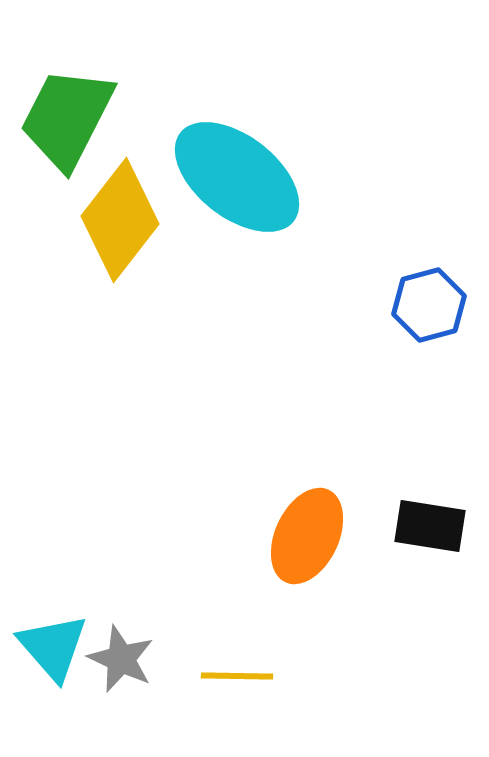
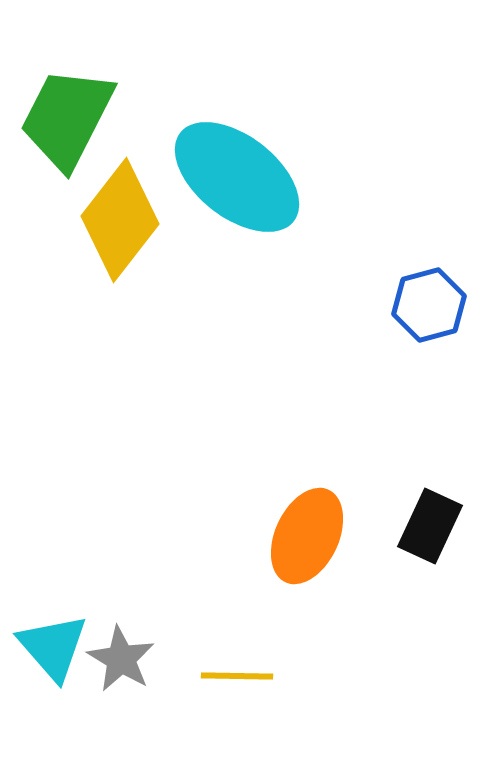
black rectangle: rotated 74 degrees counterclockwise
gray star: rotated 6 degrees clockwise
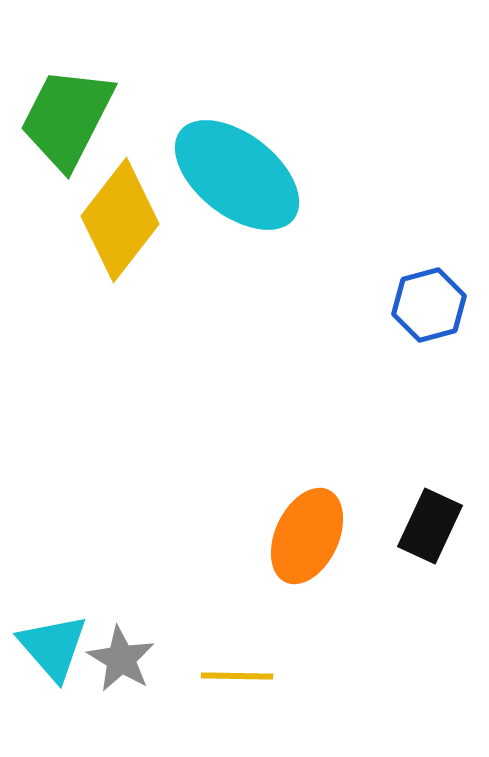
cyan ellipse: moved 2 px up
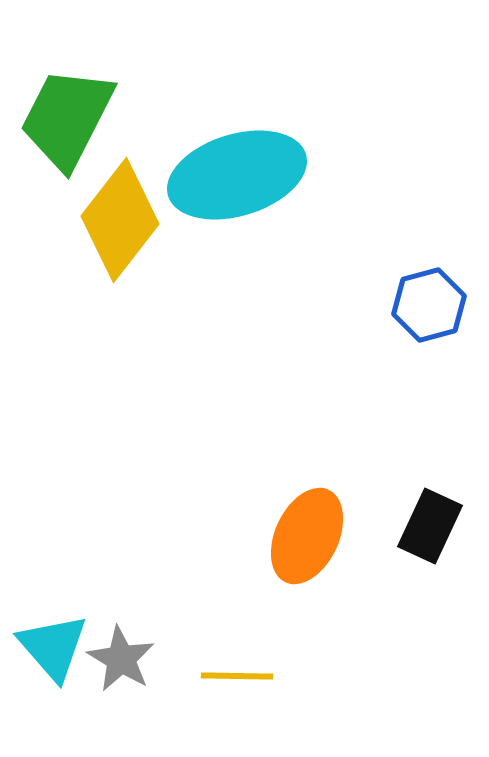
cyan ellipse: rotated 55 degrees counterclockwise
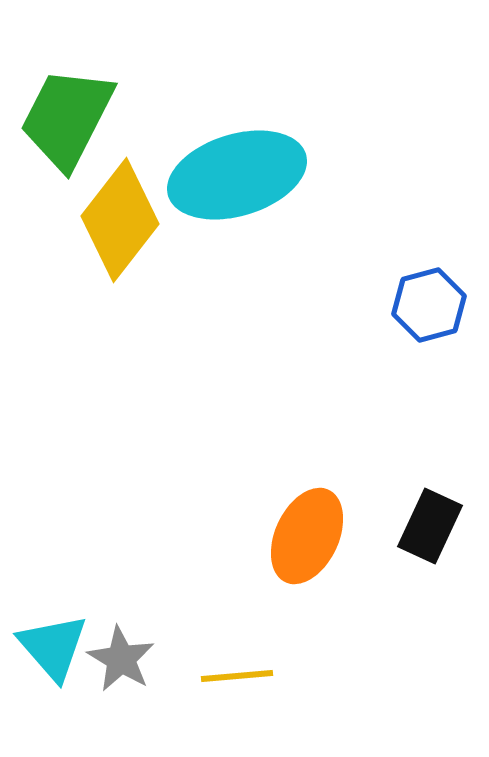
yellow line: rotated 6 degrees counterclockwise
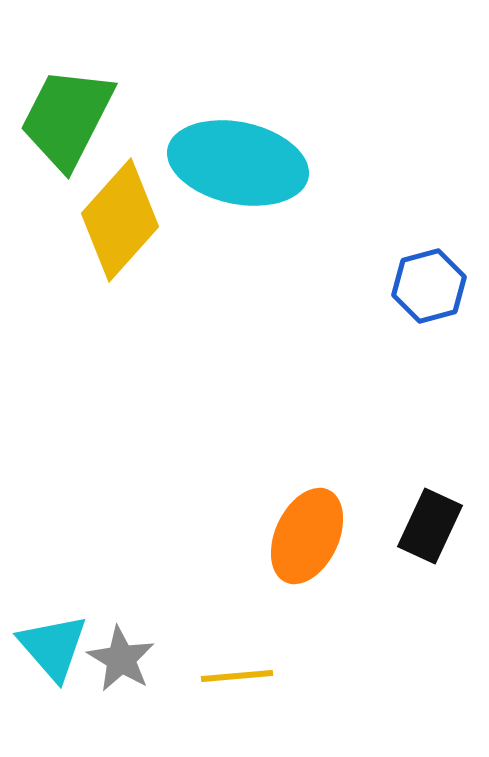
cyan ellipse: moved 1 px right, 12 px up; rotated 29 degrees clockwise
yellow diamond: rotated 4 degrees clockwise
blue hexagon: moved 19 px up
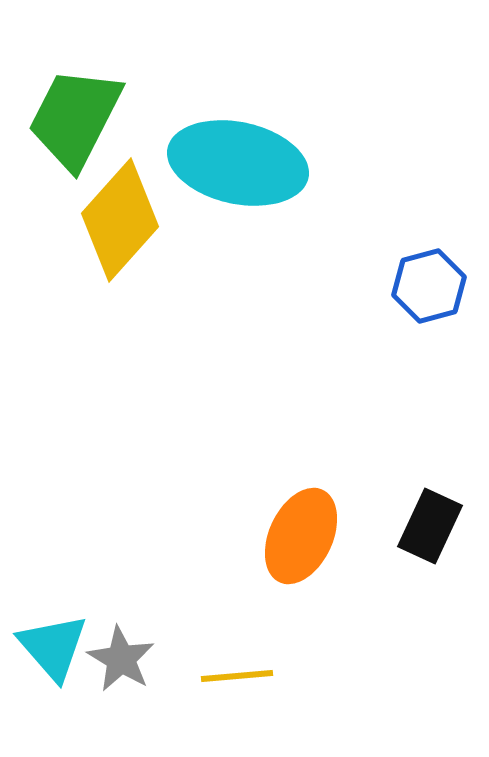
green trapezoid: moved 8 px right
orange ellipse: moved 6 px left
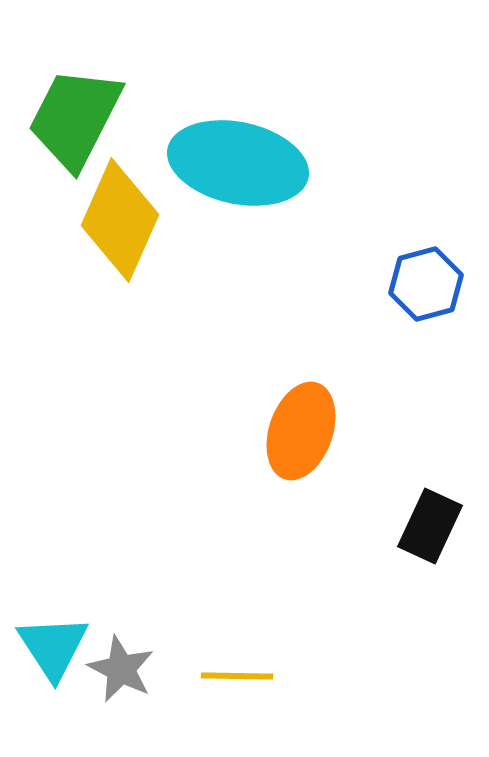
yellow diamond: rotated 18 degrees counterclockwise
blue hexagon: moved 3 px left, 2 px up
orange ellipse: moved 105 px up; rotated 6 degrees counterclockwise
cyan triangle: rotated 8 degrees clockwise
gray star: moved 10 px down; rotated 4 degrees counterclockwise
yellow line: rotated 6 degrees clockwise
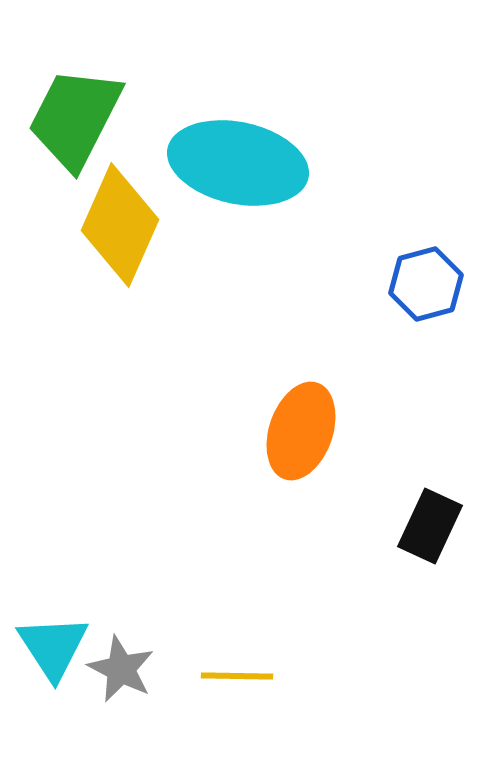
yellow diamond: moved 5 px down
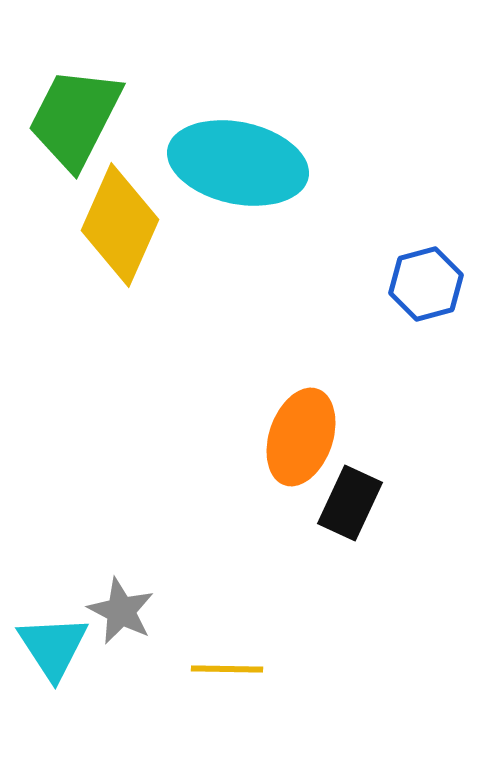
orange ellipse: moved 6 px down
black rectangle: moved 80 px left, 23 px up
gray star: moved 58 px up
yellow line: moved 10 px left, 7 px up
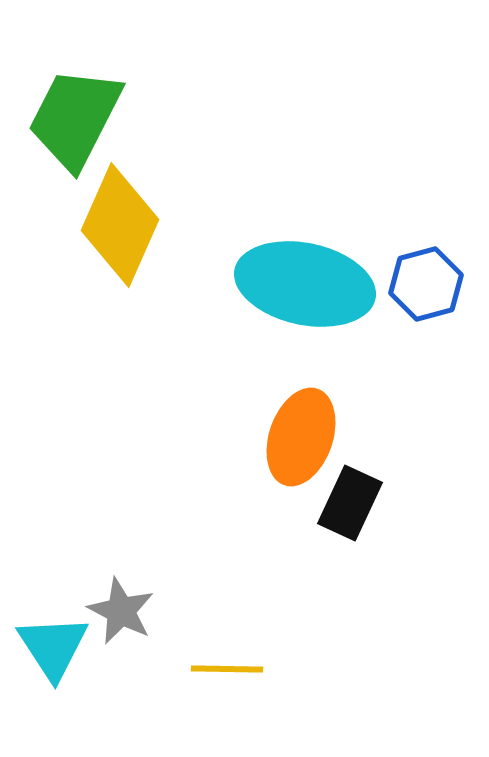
cyan ellipse: moved 67 px right, 121 px down
